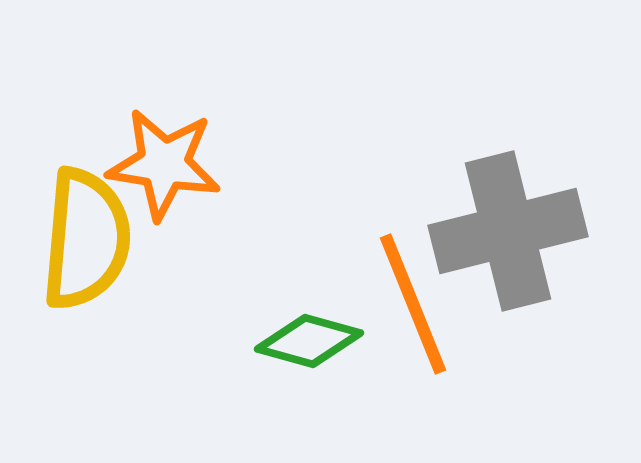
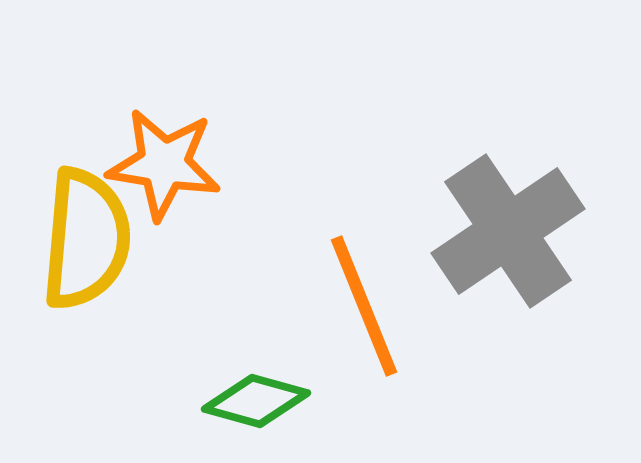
gray cross: rotated 20 degrees counterclockwise
orange line: moved 49 px left, 2 px down
green diamond: moved 53 px left, 60 px down
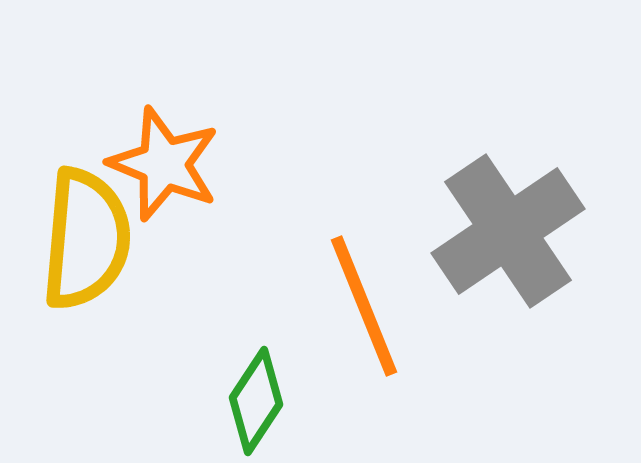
orange star: rotated 13 degrees clockwise
green diamond: rotated 72 degrees counterclockwise
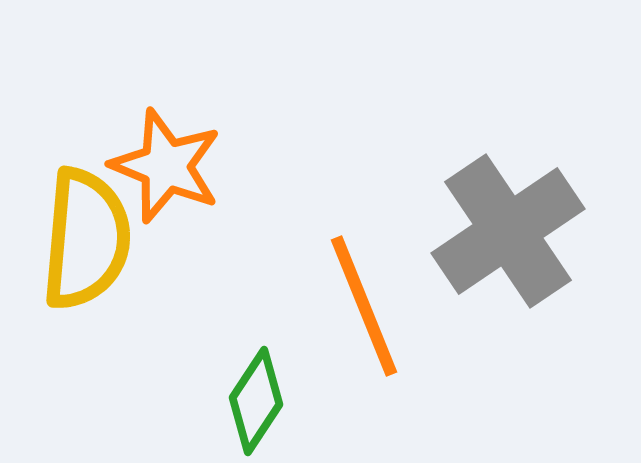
orange star: moved 2 px right, 2 px down
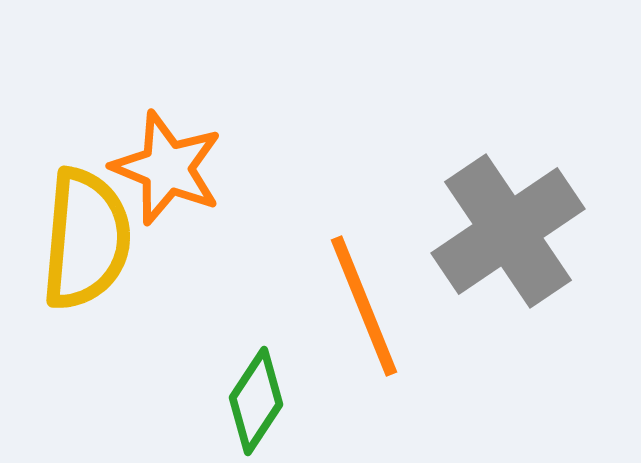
orange star: moved 1 px right, 2 px down
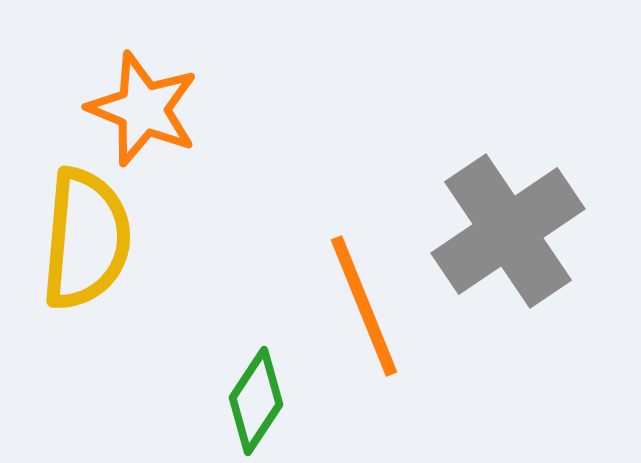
orange star: moved 24 px left, 59 px up
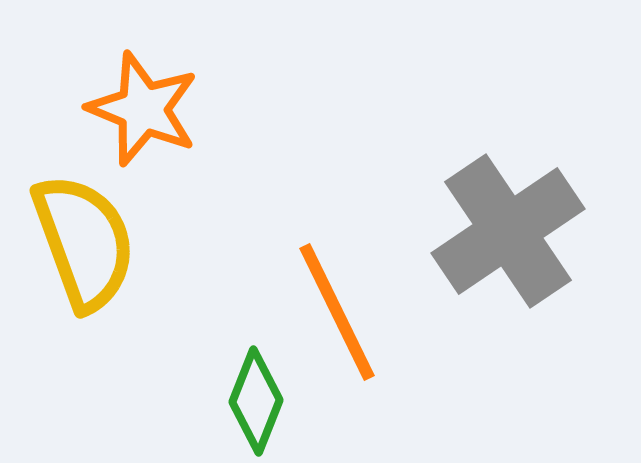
yellow semicircle: moved 2 px left, 3 px down; rotated 25 degrees counterclockwise
orange line: moved 27 px left, 6 px down; rotated 4 degrees counterclockwise
green diamond: rotated 12 degrees counterclockwise
